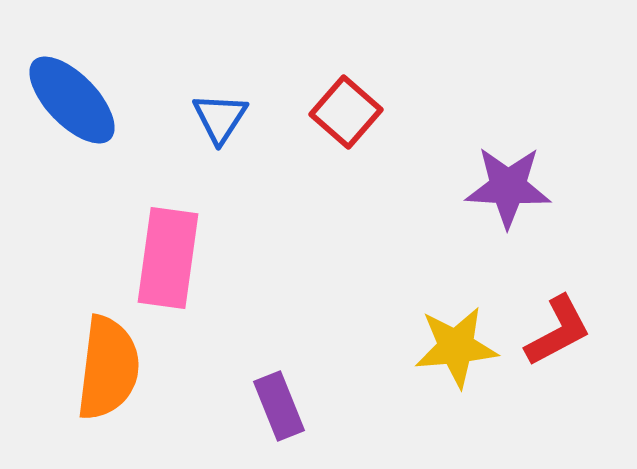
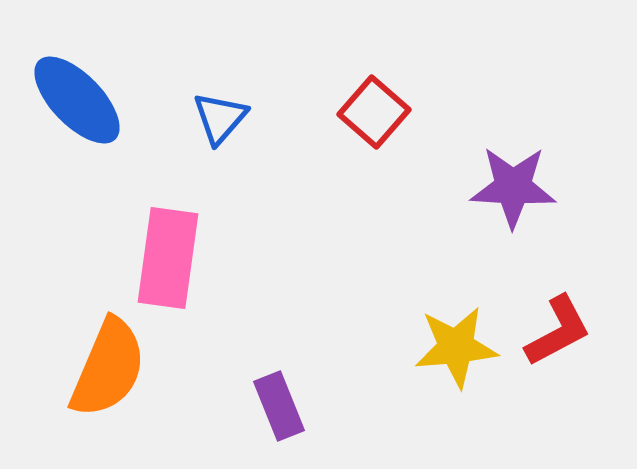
blue ellipse: moved 5 px right
red square: moved 28 px right
blue triangle: rotated 8 degrees clockwise
purple star: moved 5 px right
orange semicircle: rotated 16 degrees clockwise
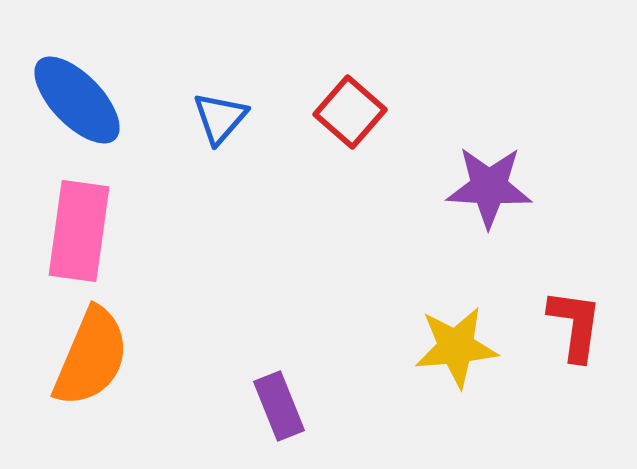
red square: moved 24 px left
purple star: moved 24 px left
pink rectangle: moved 89 px left, 27 px up
red L-shape: moved 17 px right, 6 px up; rotated 54 degrees counterclockwise
orange semicircle: moved 17 px left, 11 px up
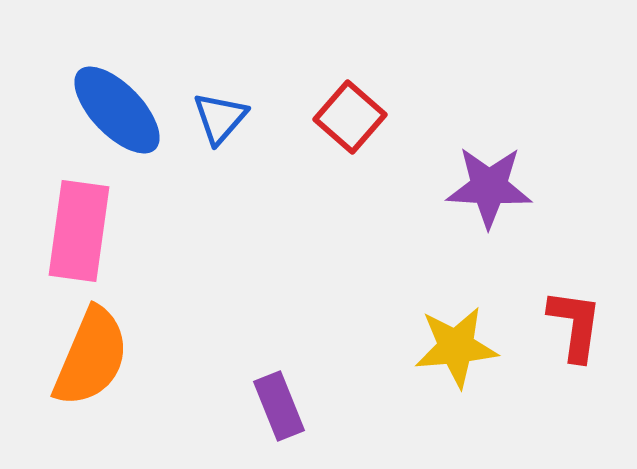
blue ellipse: moved 40 px right, 10 px down
red square: moved 5 px down
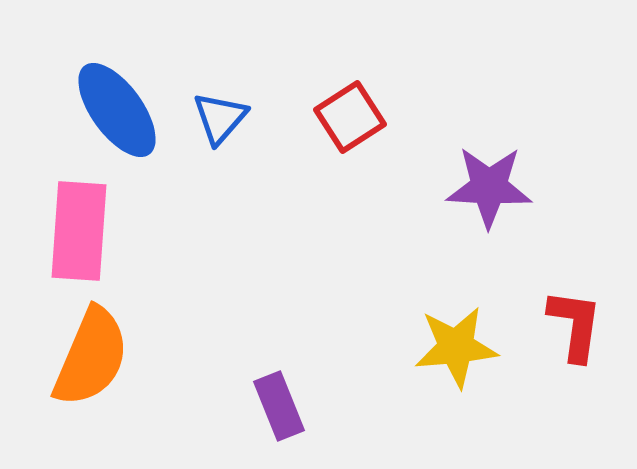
blue ellipse: rotated 8 degrees clockwise
red square: rotated 16 degrees clockwise
pink rectangle: rotated 4 degrees counterclockwise
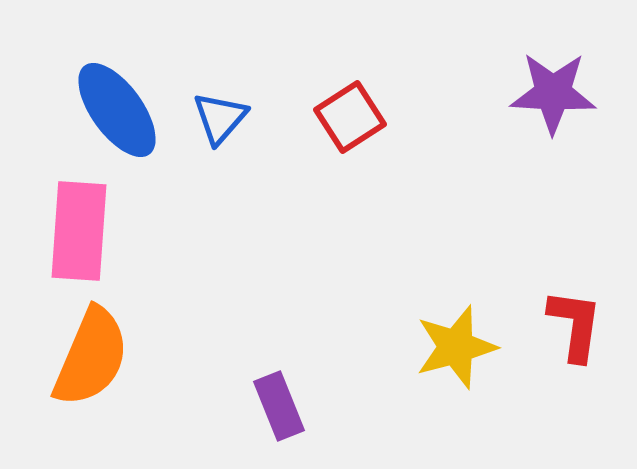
purple star: moved 64 px right, 94 px up
yellow star: rotated 10 degrees counterclockwise
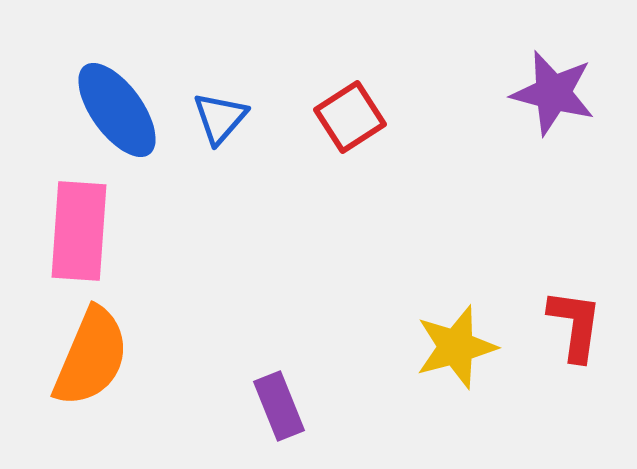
purple star: rotated 12 degrees clockwise
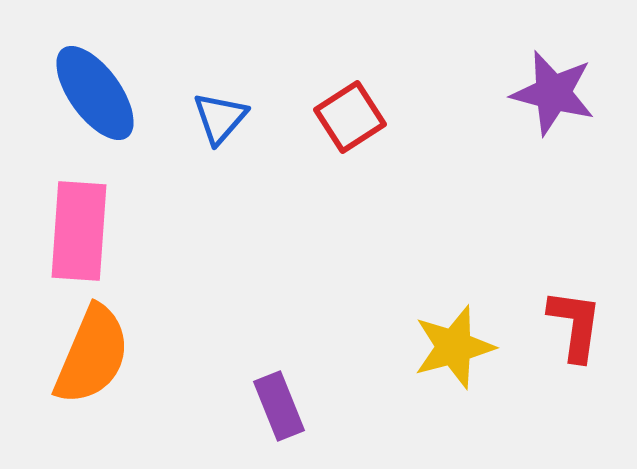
blue ellipse: moved 22 px left, 17 px up
yellow star: moved 2 px left
orange semicircle: moved 1 px right, 2 px up
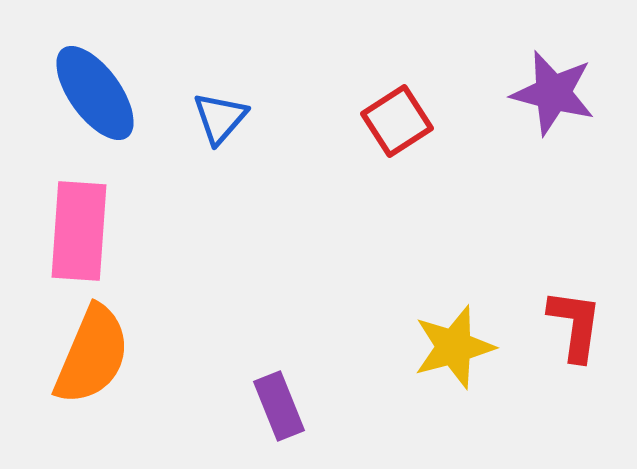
red square: moved 47 px right, 4 px down
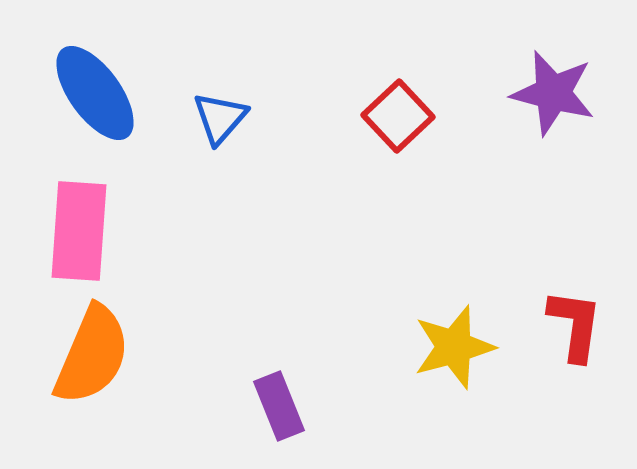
red square: moved 1 px right, 5 px up; rotated 10 degrees counterclockwise
